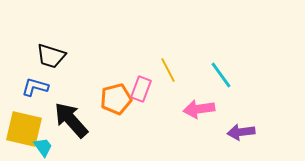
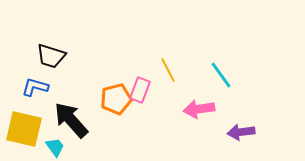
pink rectangle: moved 1 px left, 1 px down
cyan trapezoid: moved 12 px right
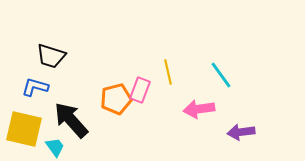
yellow line: moved 2 px down; rotated 15 degrees clockwise
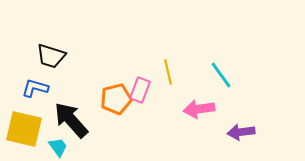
blue L-shape: moved 1 px down
cyan trapezoid: moved 3 px right
